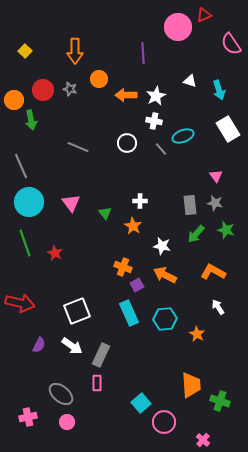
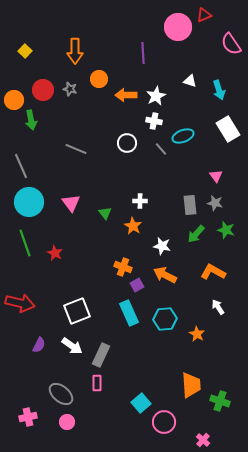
gray line at (78, 147): moved 2 px left, 2 px down
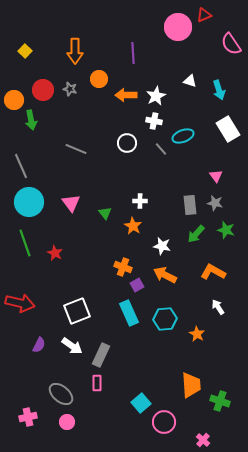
purple line at (143, 53): moved 10 px left
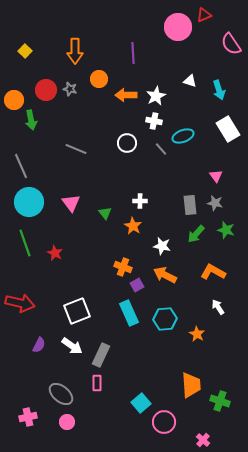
red circle at (43, 90): moved 3 px right
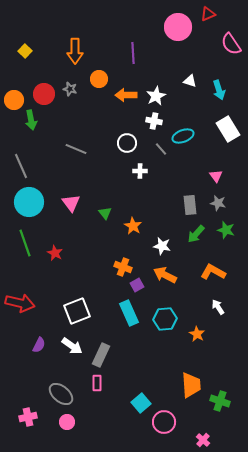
red triangle at (204, 15): moved 4 px right, 1 px up
red circle at (46, 90): moved 2 px left, 4 px down
white cross at (140, 201): moved 30 px up
gray star at (215, 203): moved 3 px right
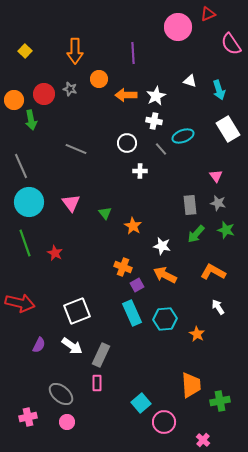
cyan rectangle at (129, 313): moved 3 px right
green cross at (220, 401): rotated 30 degrees counterclockwise
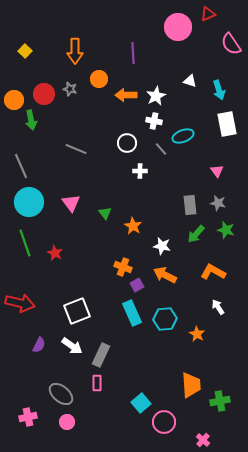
white rectangle at (228, 129): moved 1 px left, 5 px up; rotated 20 degrees clockwise
pink triangle at (216, 176): moved 1 px right, 5 px up
